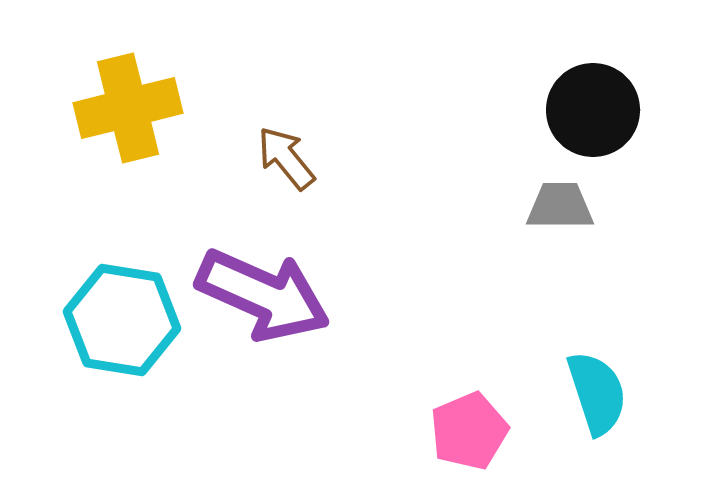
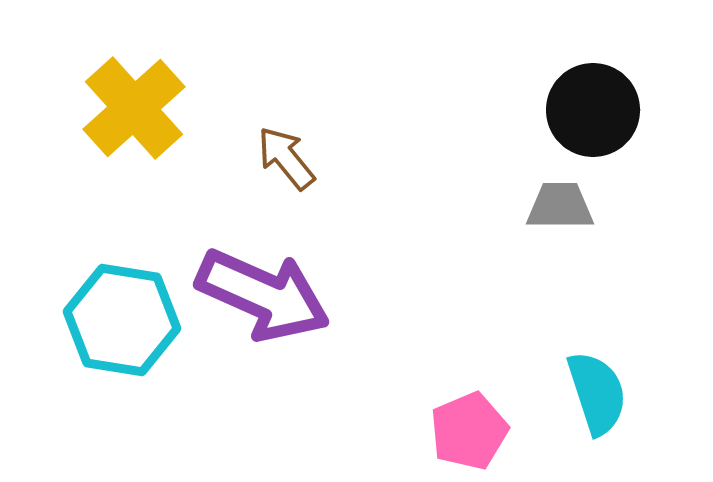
yellow cross: moved 6 px right; rotated 28 degrees counterclockwise
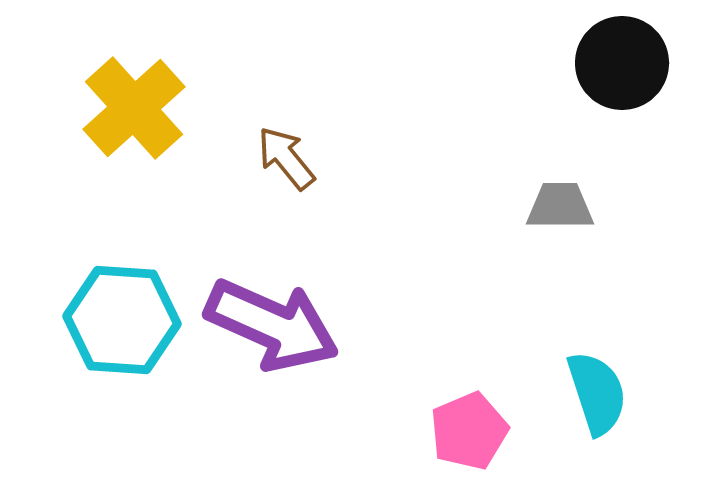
black circle: moved 29 px right, 47 px up
purple arrow: moved 9 px right, 30 px down
cyan hexagon: rotated 5 degrees counterclockwise
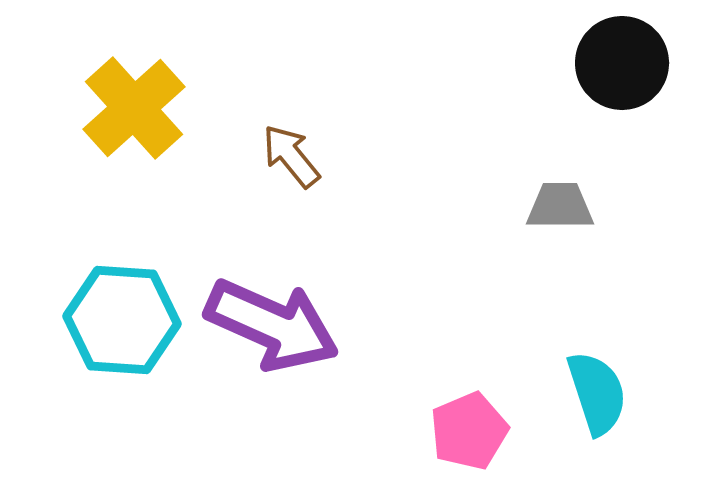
brown arrow: moved 5 px right, 2 px up
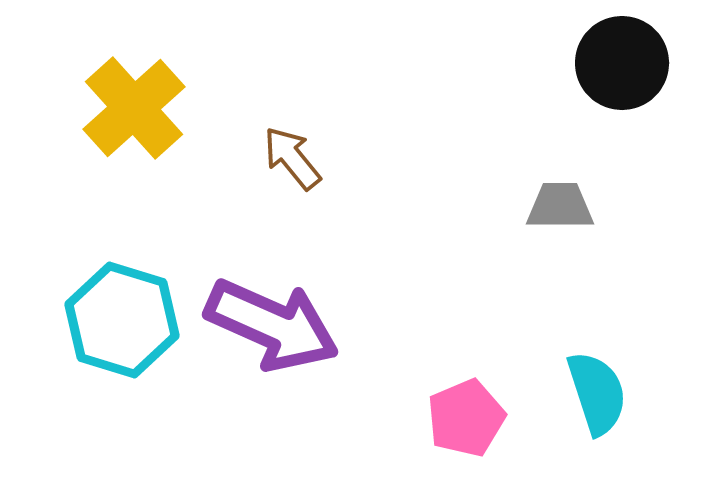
brown arrow: moved 1 px right, 2 px down
cyan hexagon: rotated 13 degrees clockwise
pink pentagon: moved 3 px left, 13 px up
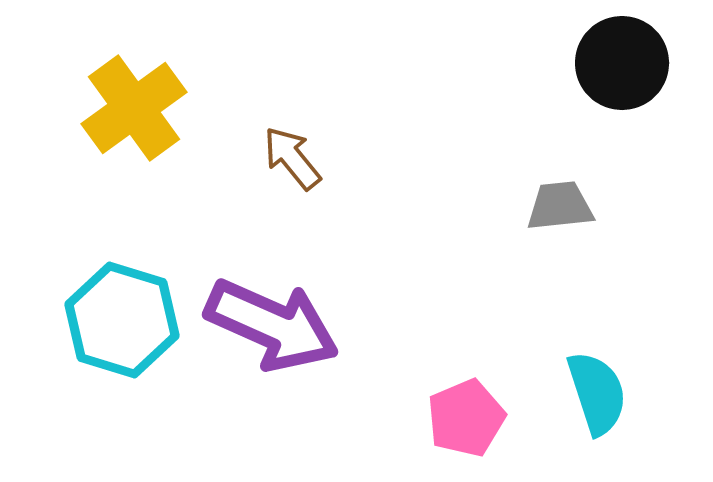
yellow cross: rotated 6 degrees clockwise
gray trapezoid: rotated 6 degrees counterclockwise
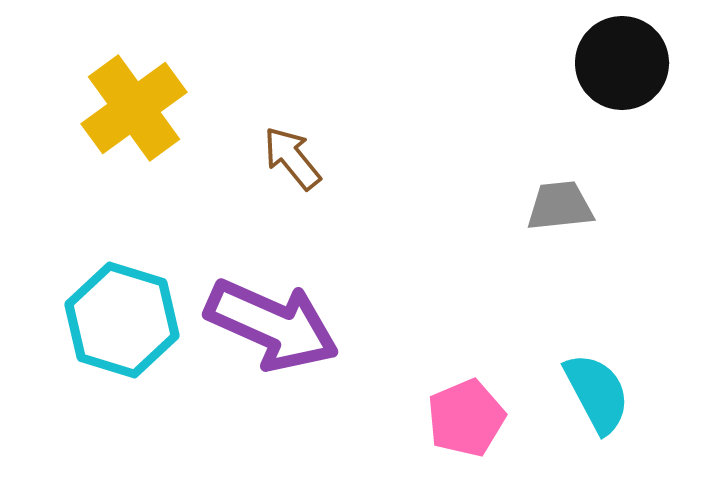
cyan semicircle: rotated 10 degrees counterclockwise
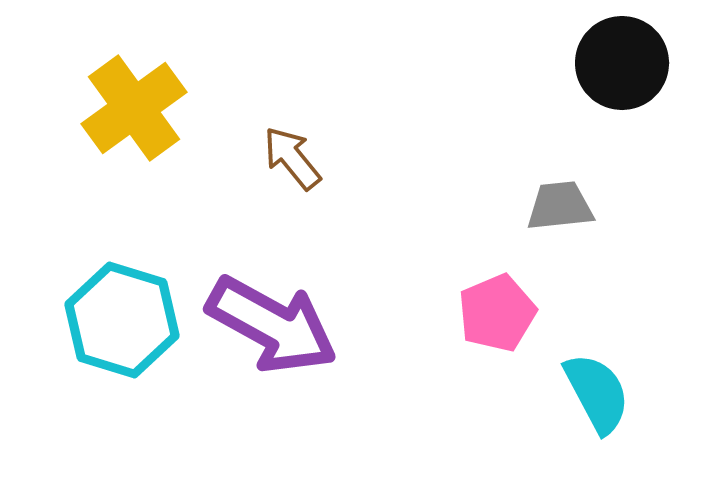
purple arrow: rotated 5 degrees clockwise
pink pentagon: moved 31 px right, 105 px up
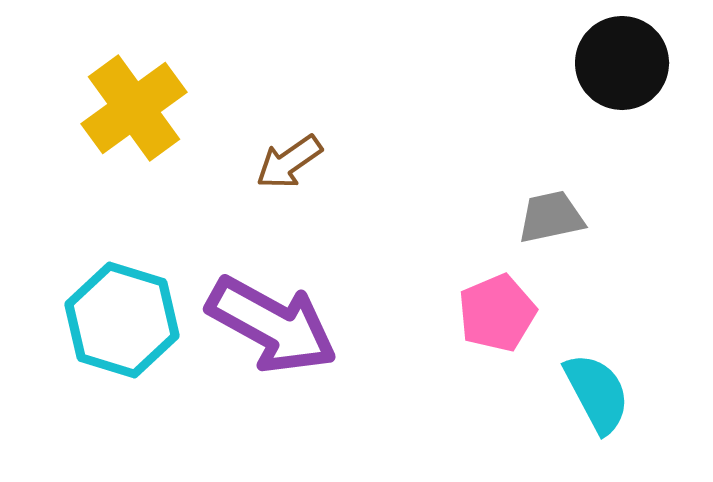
brown arrow: moved 3 px left, 4 px down; rotated 86 degrees counterclockwise
gray trapezoid: moved 9 px left, 11 px down; rotated 6 degrees counterclockwise
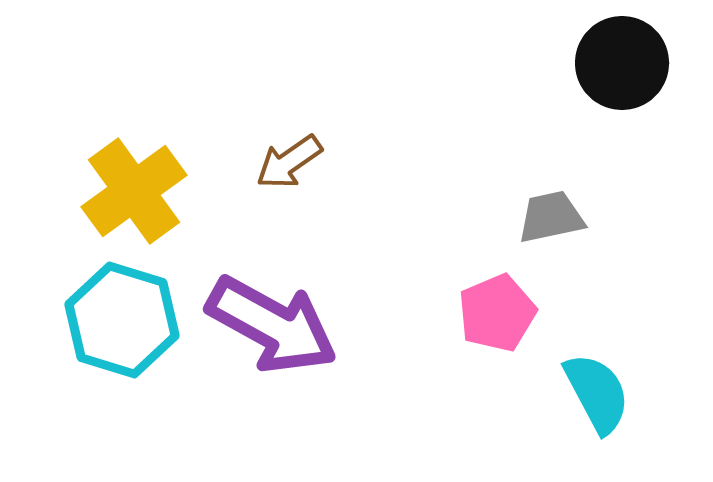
yellow cross: moved 83 px down
